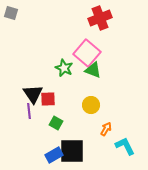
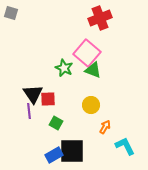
orange arrow: moved 1 px left, 2 px up
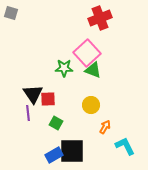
pink square: rotated 8 degrees clockwise
green star: rotated 24 degrees counterclockwise
purple line: moved 1 px left, 2 px down
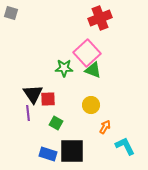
blue rectangle: moved 6 px left, 1 px up; rotated 48 degrees clockwise
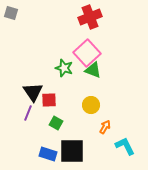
red cross: moved 10 px left, 1 px up
green star: rotated 18 degrees clockwise
black triangle: moved 2 px up
red square: moved 1 px right, 1 px down
purple line: rotated 28 degrees clockwise
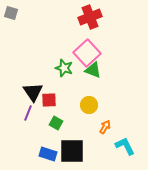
yellow circle: moved 2 px left
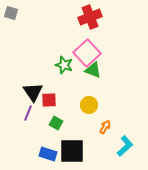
green star: moved 3 px up
cyan L-shape: rotated 75 degrees clockwise
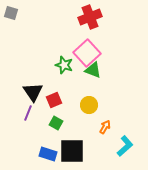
red square: moved 5 px right; rotated 21 degrees counterclockwise
